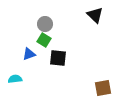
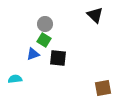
blue triangle: moved 4 px right
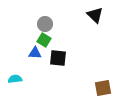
blue triangle: moved 2 px right, 1 px up; rotated 24 degrees clockwise
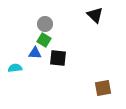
cyan semicircle: moved 11 px up
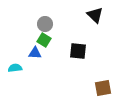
black square: moved 20 px right, 7 px up
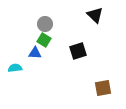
black square: rotated 24 degrees counterclockwise
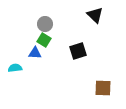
brown square: rotated 12 degrees clockwise
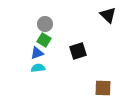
black triangle: moved 13 px right
blue triangle: moved 2 px right; rotated 24 degrees counterclockwise
cyan semicircle: moved 23 px right
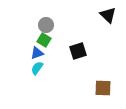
gray circle: moved 1 px right, 1 px down
cyan semicircle: moved 1 px left; rotated 48 degrees counterclockwise
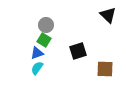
brown square: moved 2 px right, 19 px up
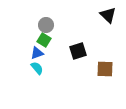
cyan semicircle: rotated 104 degrees clockwise
